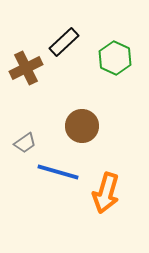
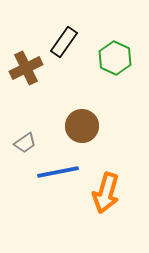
black rectangle: rotated 12 degrees counterclockwise
blue line: rotated 27 degrees counterclockwise
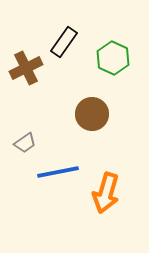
green hexagon: moved 2 px left
brown circle: moved 10 px right, 12 px up
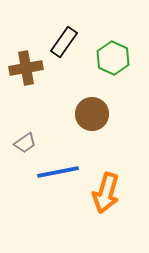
brown cross: rotated 16 degrees clockwise
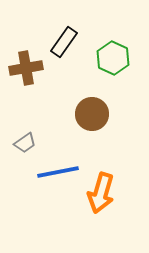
orange arrow: moved 5 px left
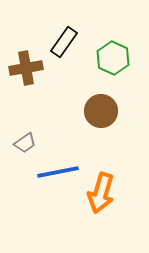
brown circle: moved 9 px right, 3 px up
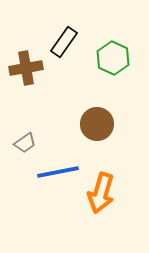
brown circle: moved 4 px left, 13 px down
